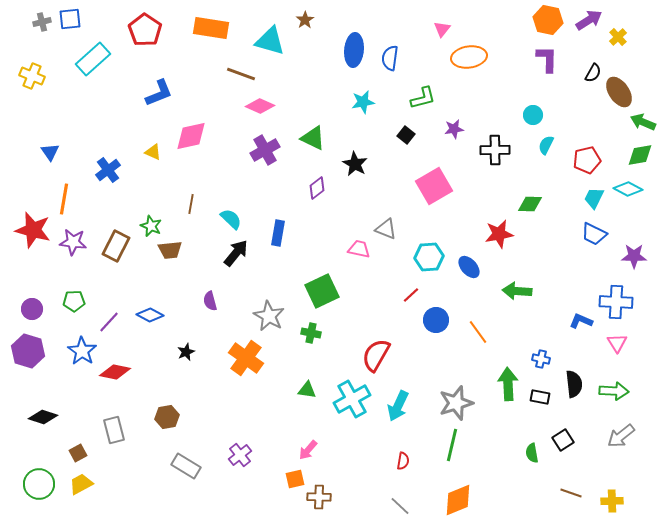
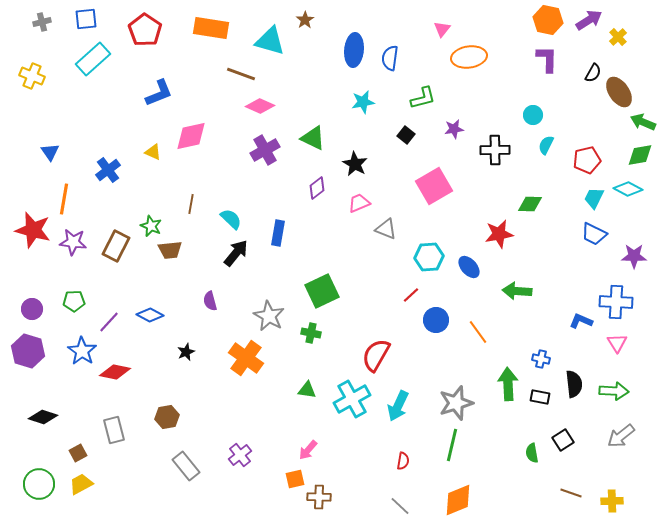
blue square at (70, 19): moved 16 px right
pink trapezoid at (359, 249): moved 46 px up; rotated 35 degrees counterclockwise
gray rectangle at (186, 466): rotated 20 degrees clockwise
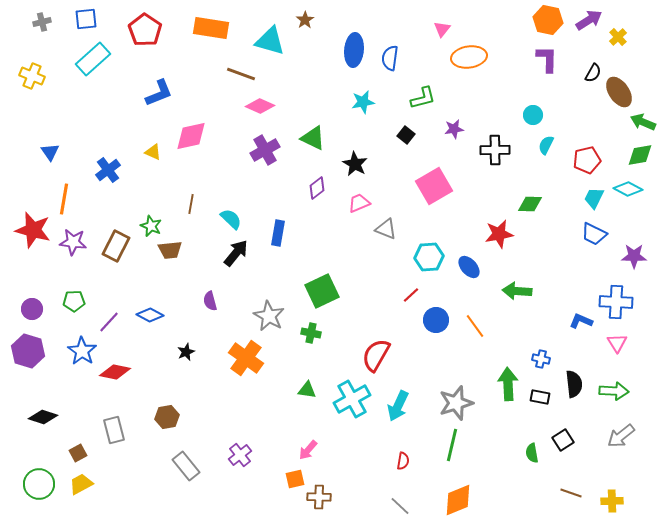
orange line at (478, 332): moved 3 px left, 6 px up
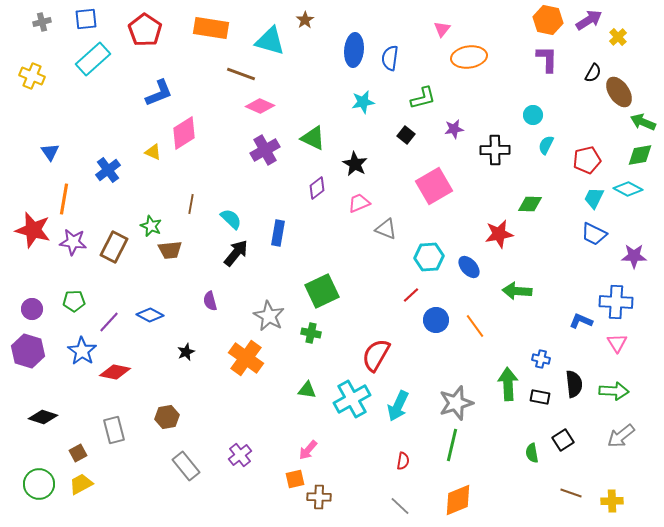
pink diamond at (191, 136): moved 7 px left, 3 px up; rotated 20 degrees counterclockwise
brown rectangle at (116, 246): moved 2 px left, 1 px down
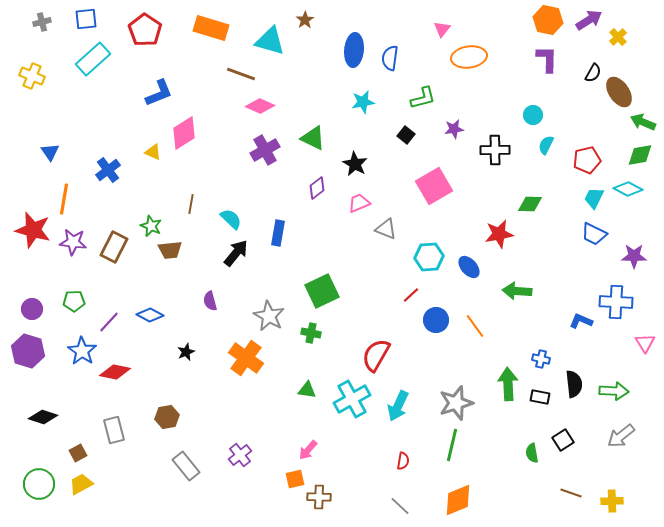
orange rectangle at (211, 28): rotated 8 degrees clockwise
pink triangle at (617, 343): moved 28 px right
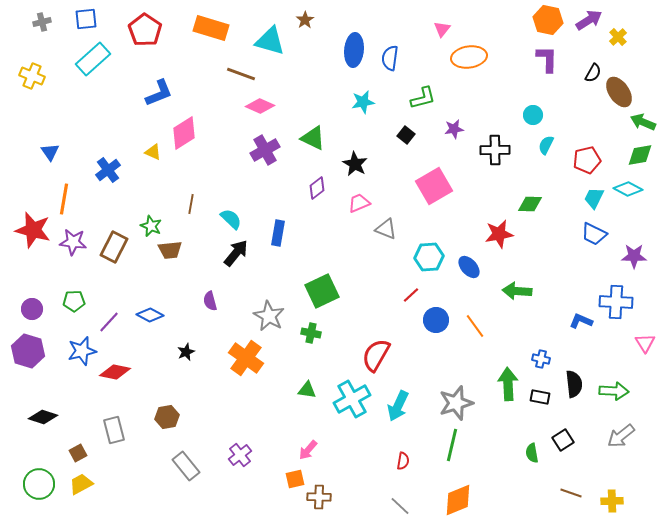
blue star at (82, 351): rotated 24 degrees clockwise
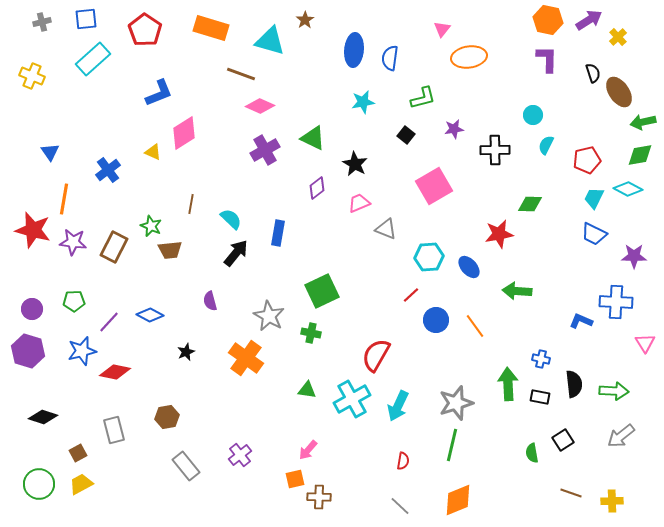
black semicircle at (593, 73): rotated 48 degrees counterclockwise
green arrow at (643, 122): rotated 35 degrees counterclockwise
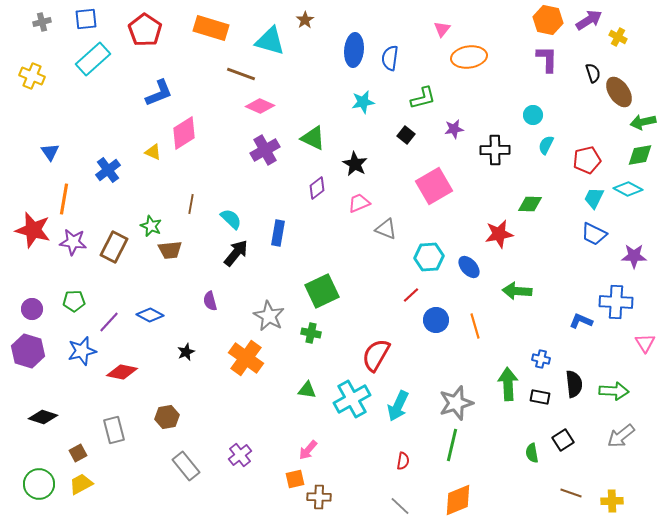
yellow cross at (618, 37): rotated 18 degrees counterclockwise
orange line at (475, 326): rotated 20 degrees clockwise
red diamond at (115, 372): moved 7 px right
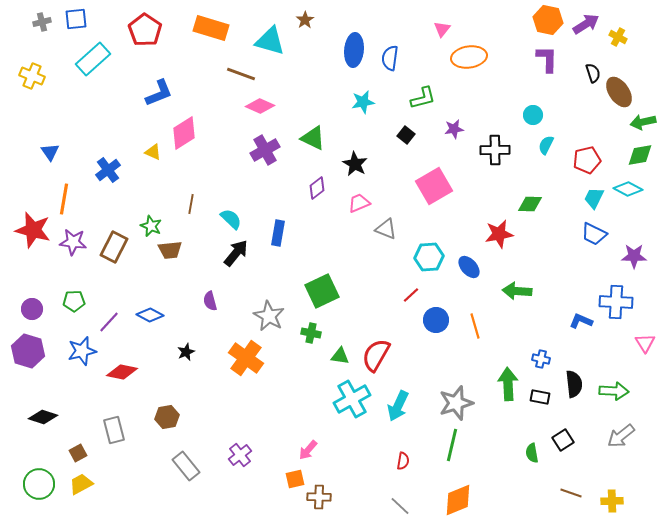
blue square at (86, 19): moved 10 px left
purple arrow at (589, 20): moved 3 px left, 4 px down
green triangle at (307, 390): moved 33 px right, 34 px up
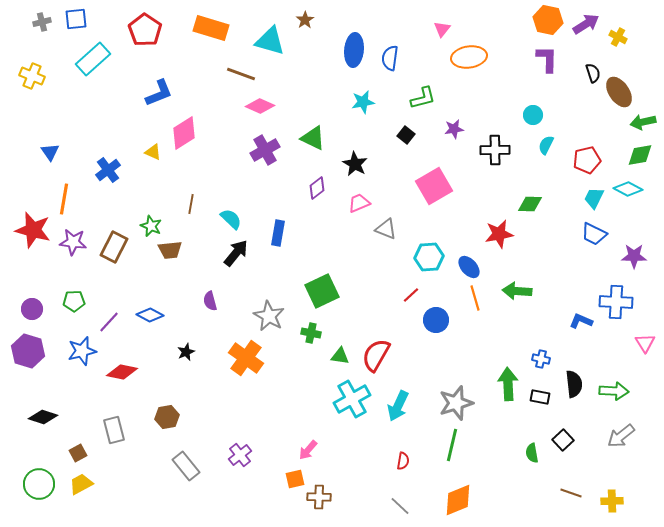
orange line at (475, 326): moved 28 px up
black square at (563, 440): rotated 10 degrees counterclockwise
